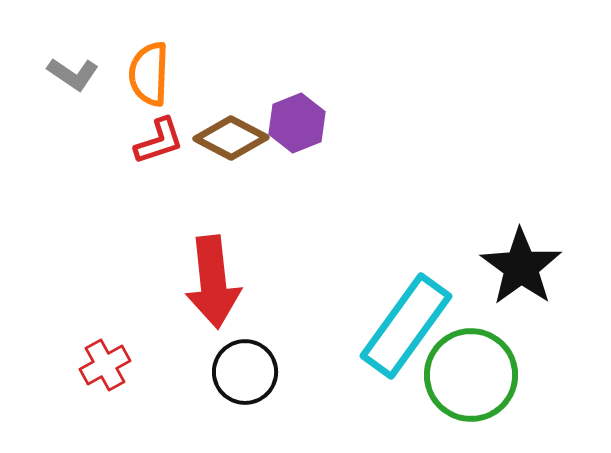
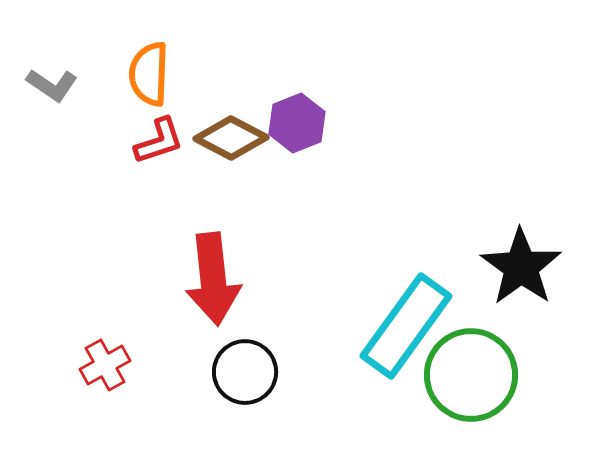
gray L-shape: moved 21 px left, 11 px down
red arrow: moved 3 px up
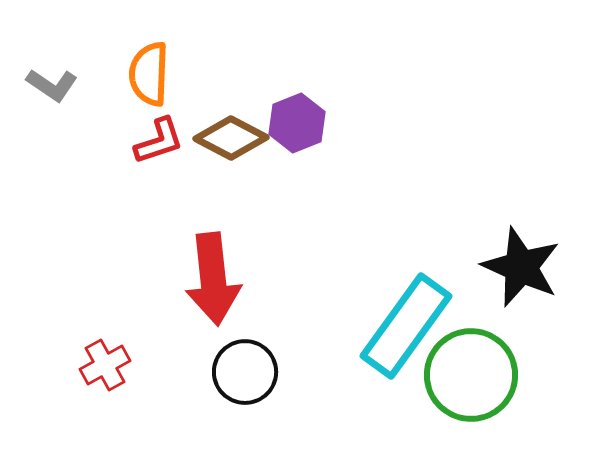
black star: rotated 12 degrees counterclockwise
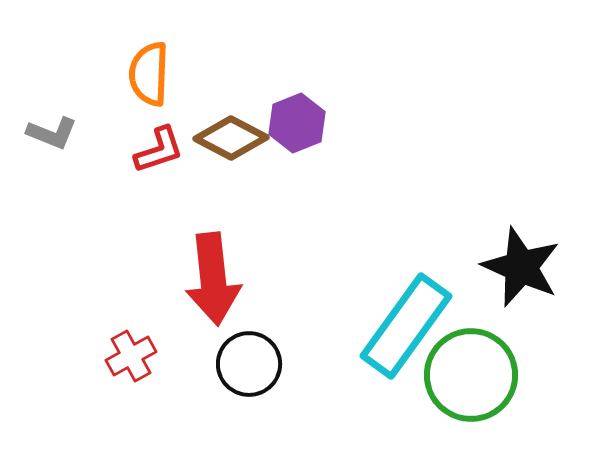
gray L-shape: moved 48 px down; rotated 12 degrees counterclockwise
red L-shape: moved 9 px down
red cross: moved 26 px right, 9 px up
black circle: moved 4 px right, 8 px up
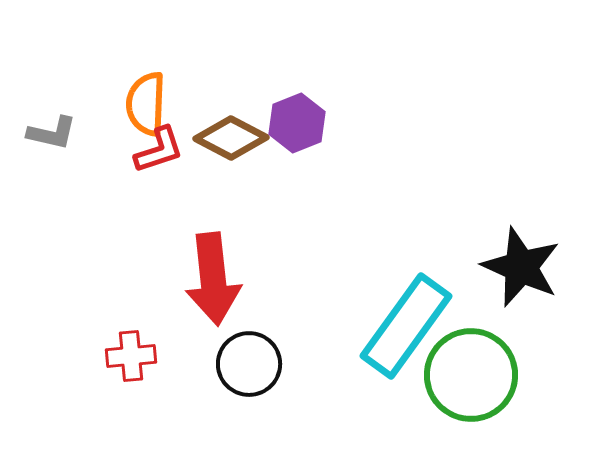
orange semicircle: moved 3 px left, 30 px down
gray L-shape: rotated 9 degrees counterclockwise
red cross: rotated 24 degrees clockwise
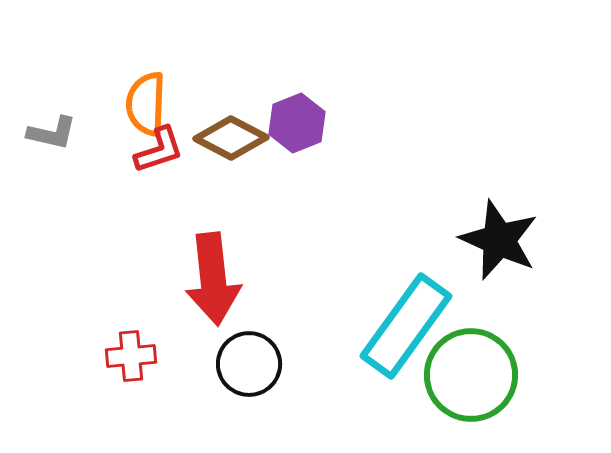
black star: moved 22 px left, 27 px up
